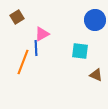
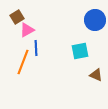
pink triangle: moved 15 px left, 4 px up
cyan square: rotated 18 degrees counterclockwise
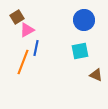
blue circle: moved 11 px left
blue line: rotated 14 degrees clockwise
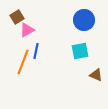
blue line: moved 3 px down
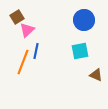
pink triangle: rotated 14 degrees counterclockwise
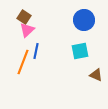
brown square: moved 7 px right; rotated 24 degrees counterclockwise
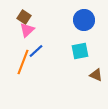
blue line: rotated 35 degrees clockwise
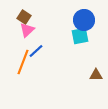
cyan square: moved 15 px up
brown triangle: rotated 24 degrees counterclockwise
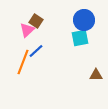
brown square: moved 12 px right, 4 px down
cyan square: moved 2 px down
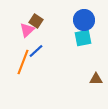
cyan square: moved 3 px right
brown triangle: moved 4 px down
